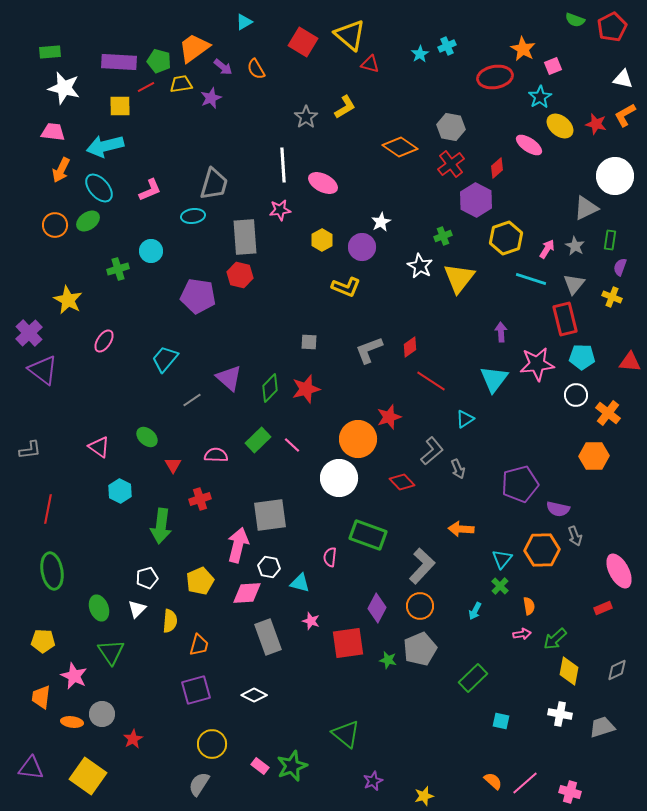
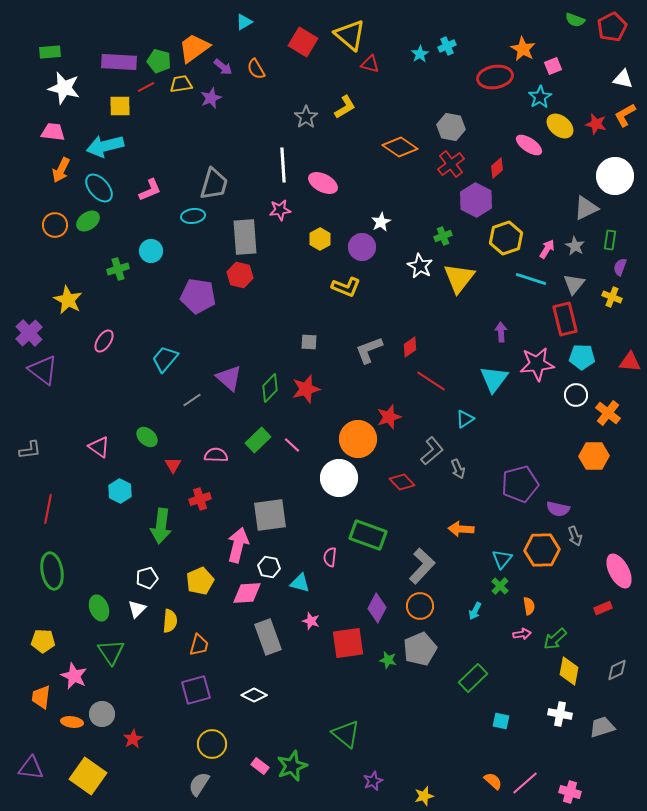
yellow hexagon at (322, 240): moved 2 px left, 1 px up
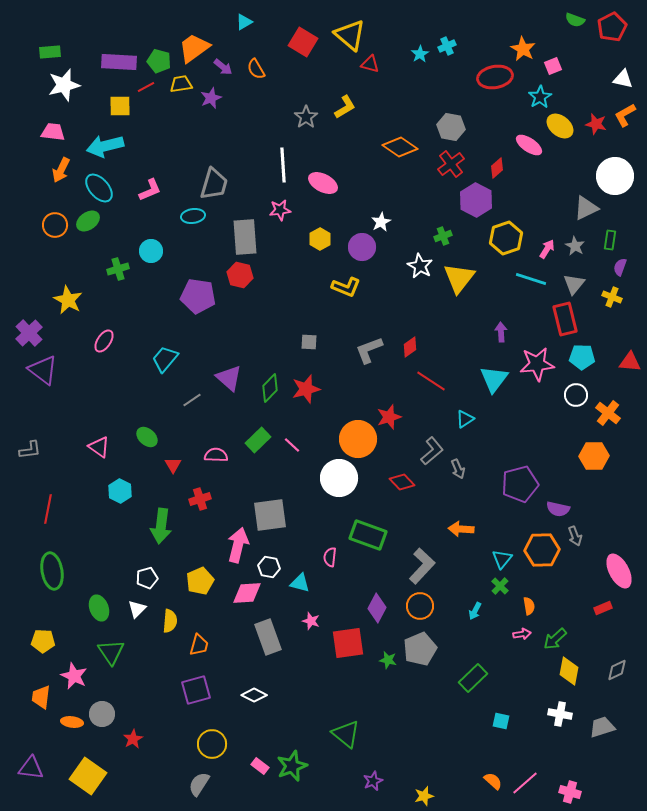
white star at (64, 88): moved 3 px up; rotated 28 degrees counterclockwise
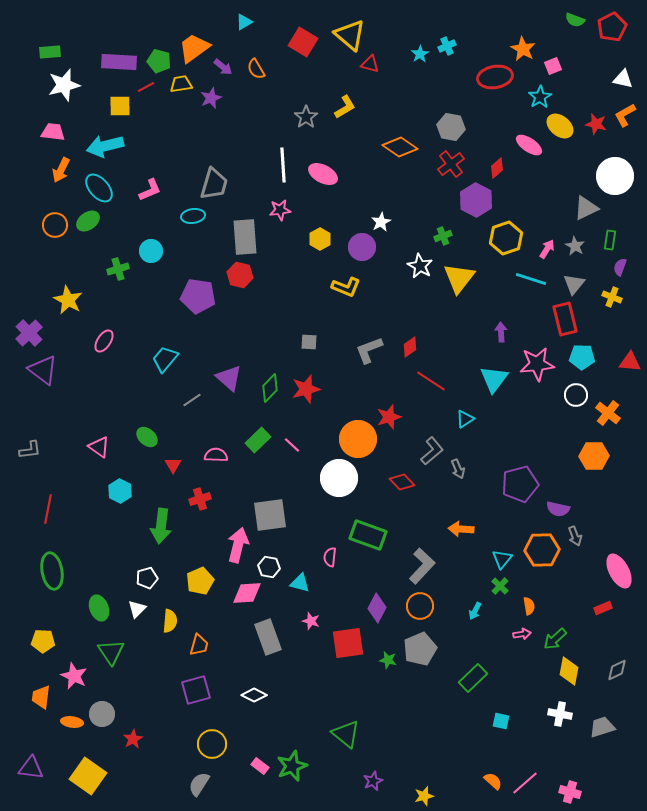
pink ellipse at (323, 183): moved 9 px up
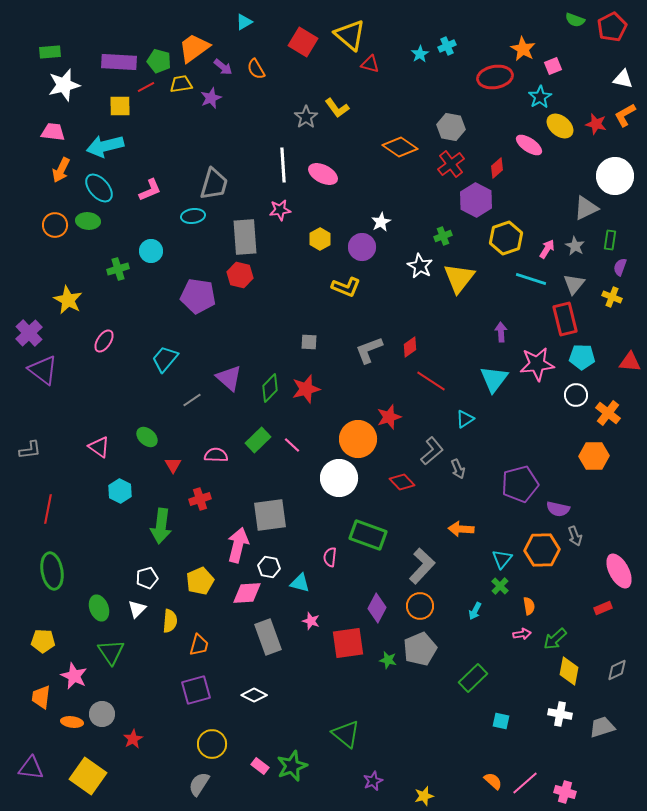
yellow L-shape at (345, 107): moved 8 px left, 1 px down; rotated 85 degrees clockwise
green ellipse at (88, 221): rotated 40 degrees clockwise
pink cross at (570, 792): moved 5 px left
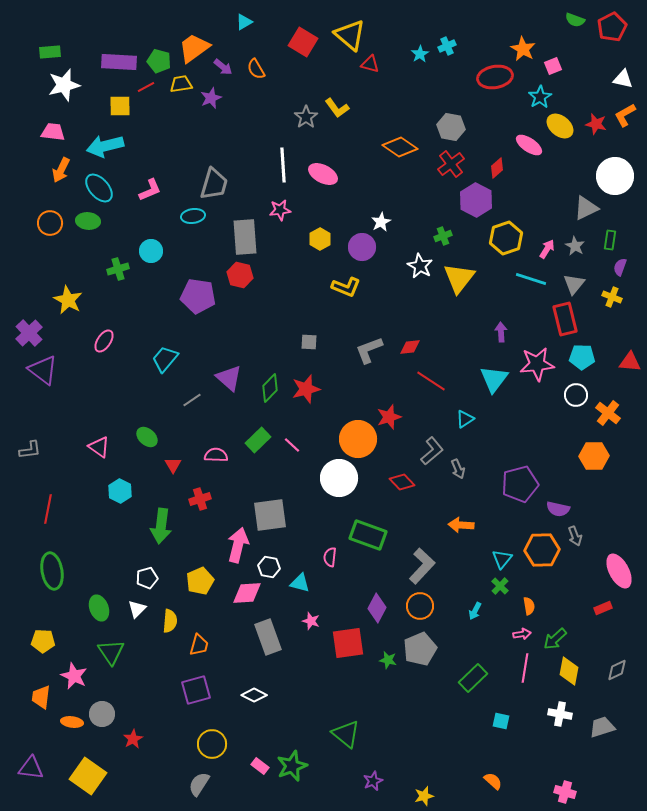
orange circle at (55, 225): moved 5 px left, 2 px up
red diamond at (410, 347): rotated 30 degrees clockwise
orange arrow at (461, 529): moved 4 px up
pink line at (525, 783): moved 115 px up; rotated 40 degrees counterclockwise
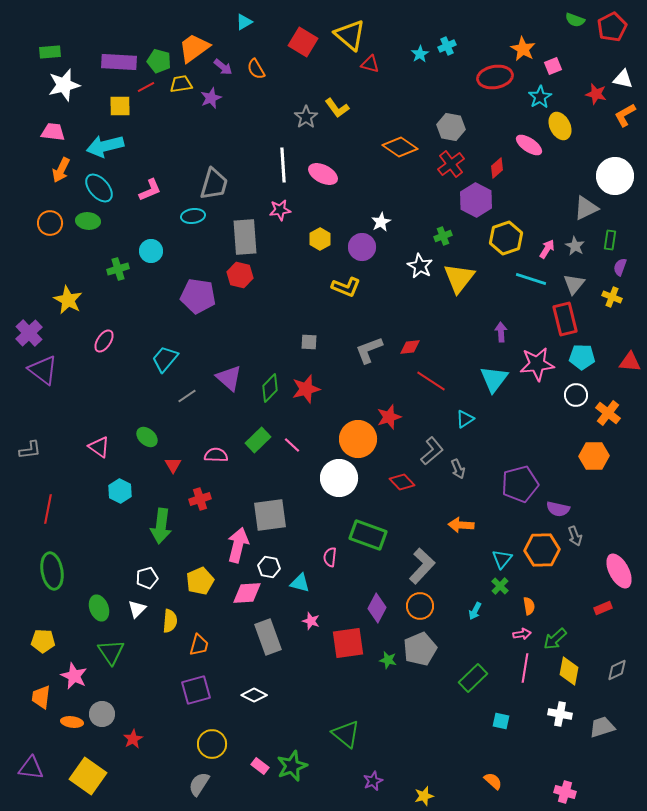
red star at (596, 124): moved 30 px up
yellow ellipse at (560, 126): rotated 24 degrees clockwise
gray line at (192, 400): moved 5 px left, 4 px up
